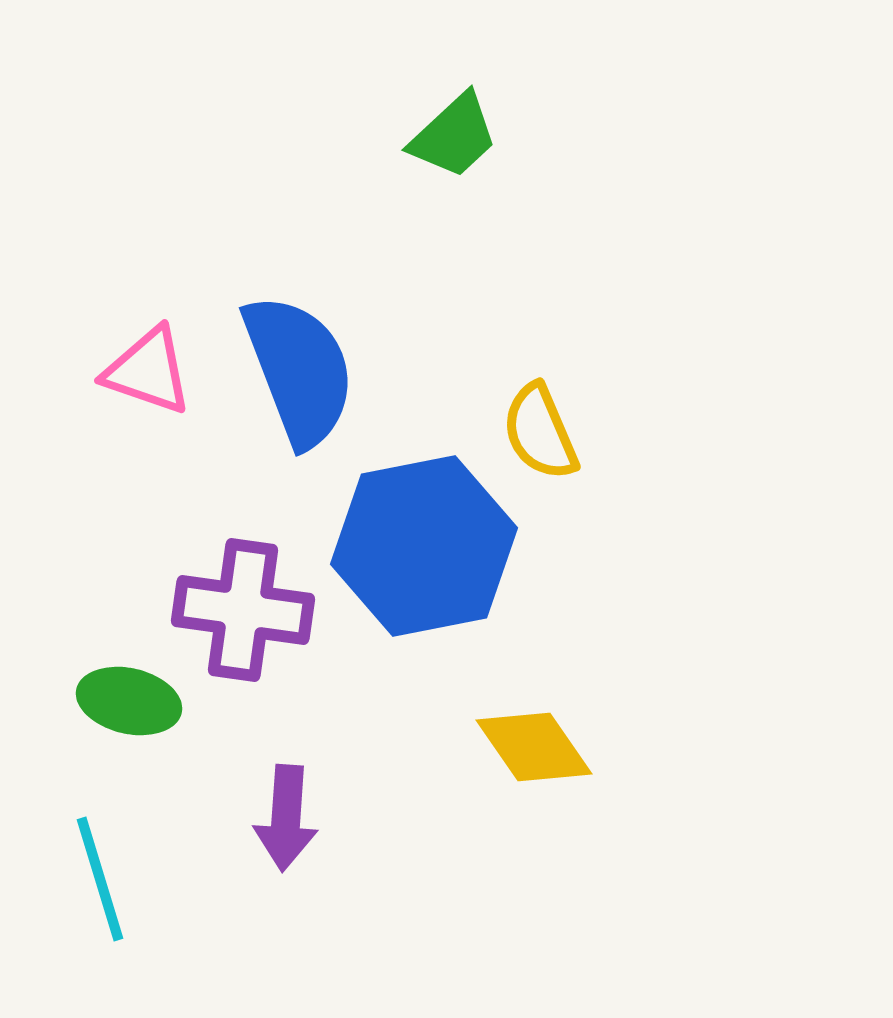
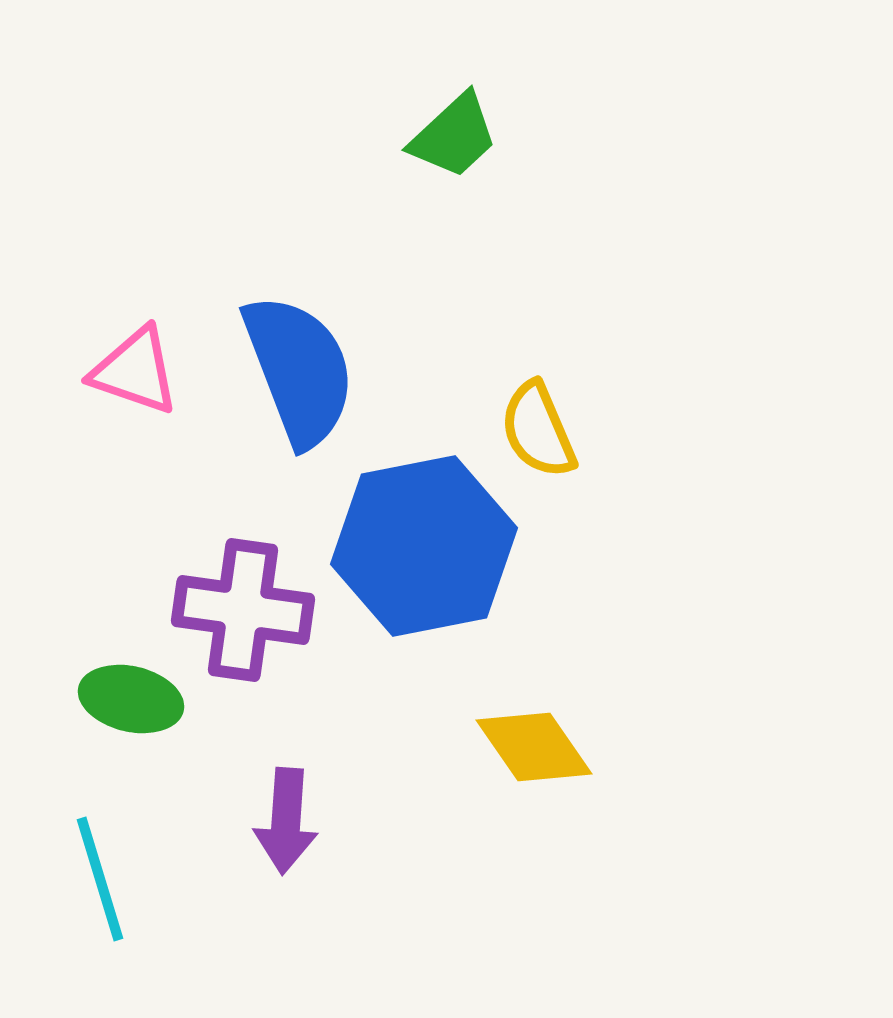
pink triangle: moved 13 px left
yellow semicircle: moved 2 px left, 2 px up
green ellipse: moved 2 px right, 2 px up
purple arrow: moved 3 px down
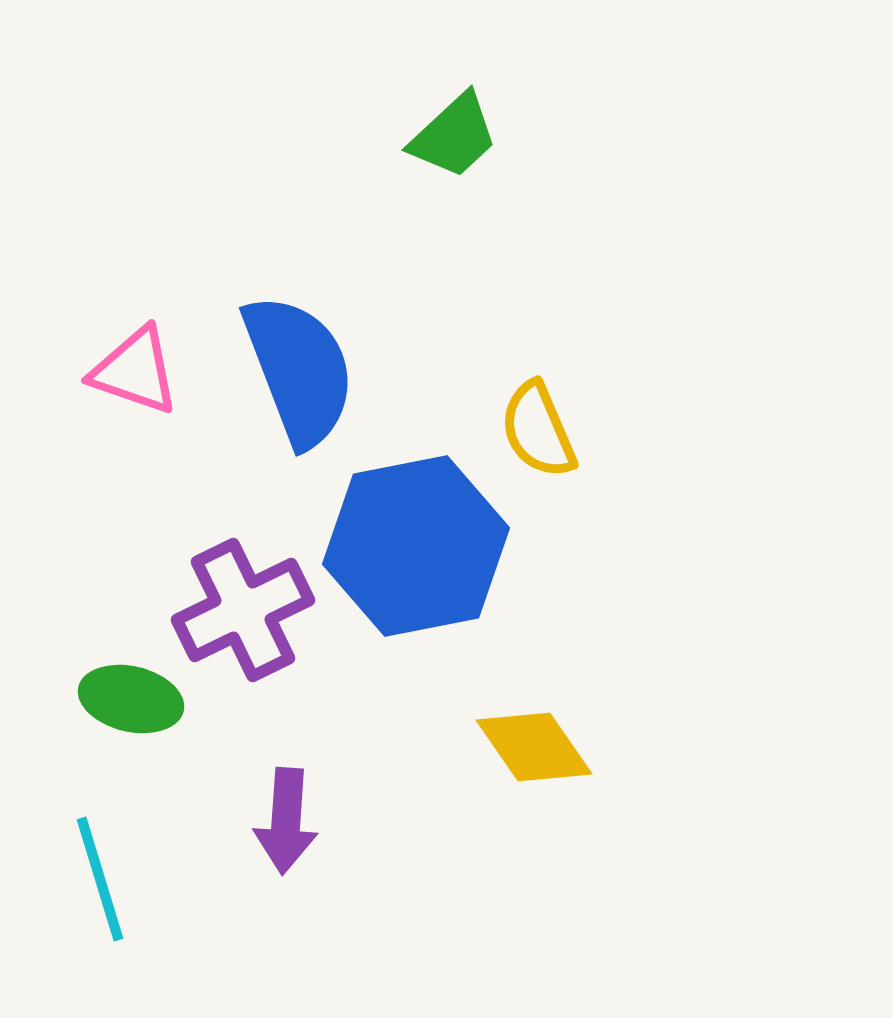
blue hexagon: moved 8 px left
purple cross: rotated 34 degrees counterclockwise
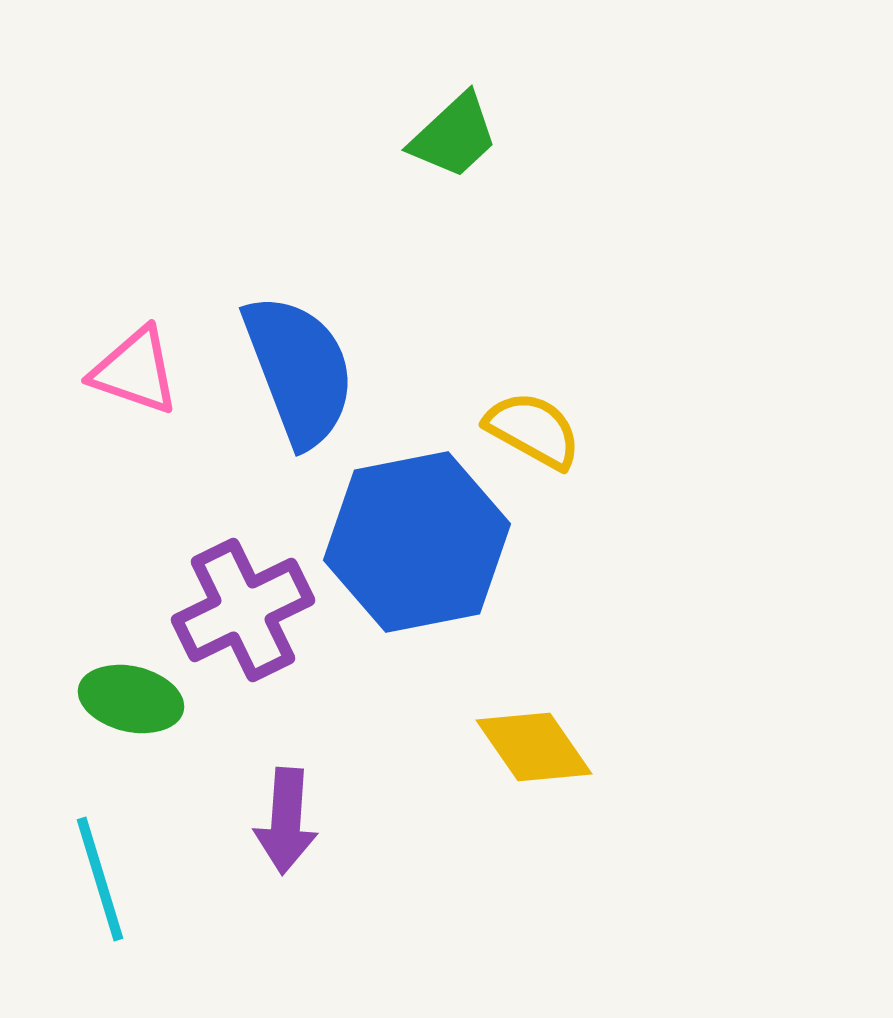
yellow semicircle: moved 5 px left; rotated 142 degrees clockwise
blue hexagon: moved 1 px right, 4 px up
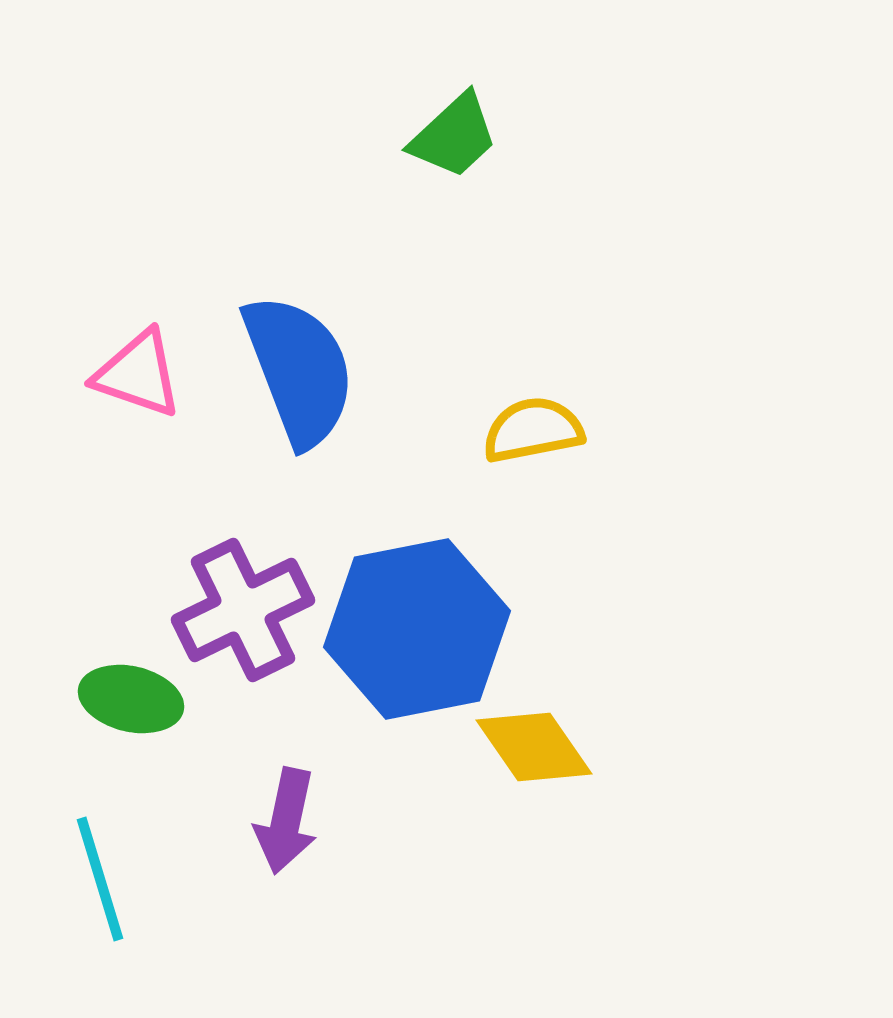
pink triangle: moved 3 px right, 3 px down
yellow semicircle: rotated 40 degrees counterclockwise
blue hexagon: moved 87 px down
purple arrow: rotated 8 degrees clockwise
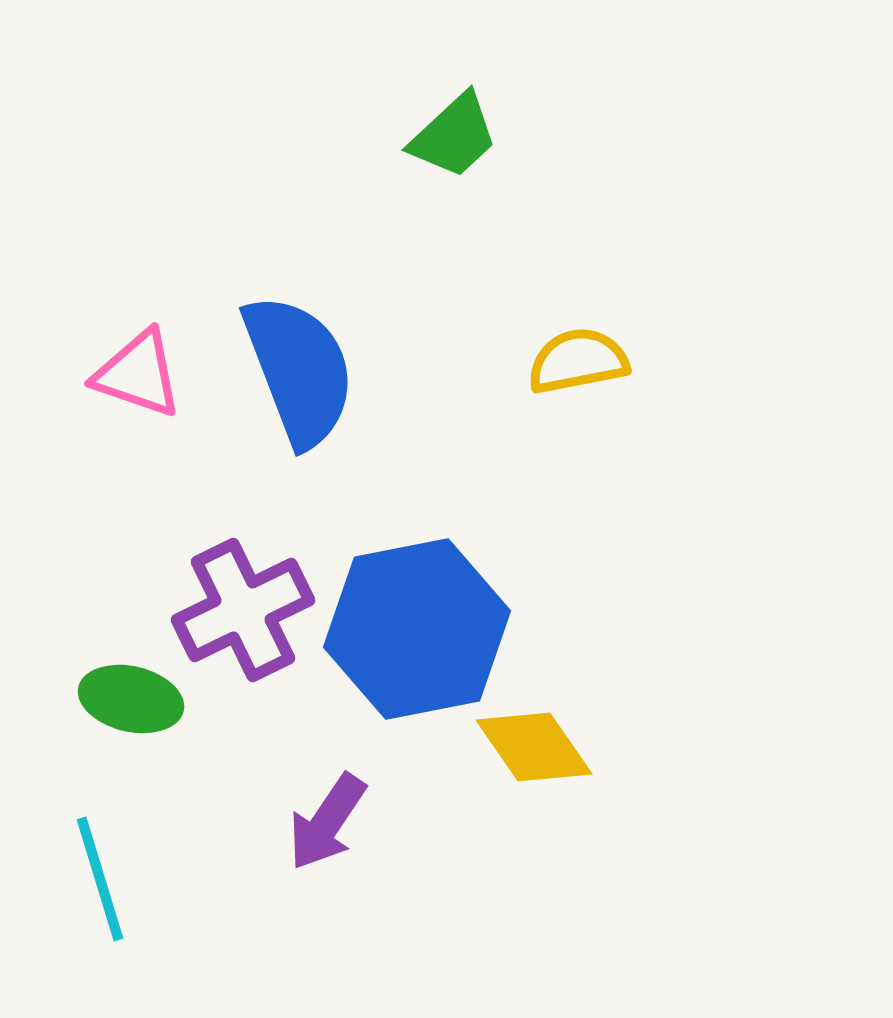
yellow semicircle: moved 45 px right, 69 px up
purple arrow: moved 41 px right, 1 px down; rotated 22 degrees clockwise
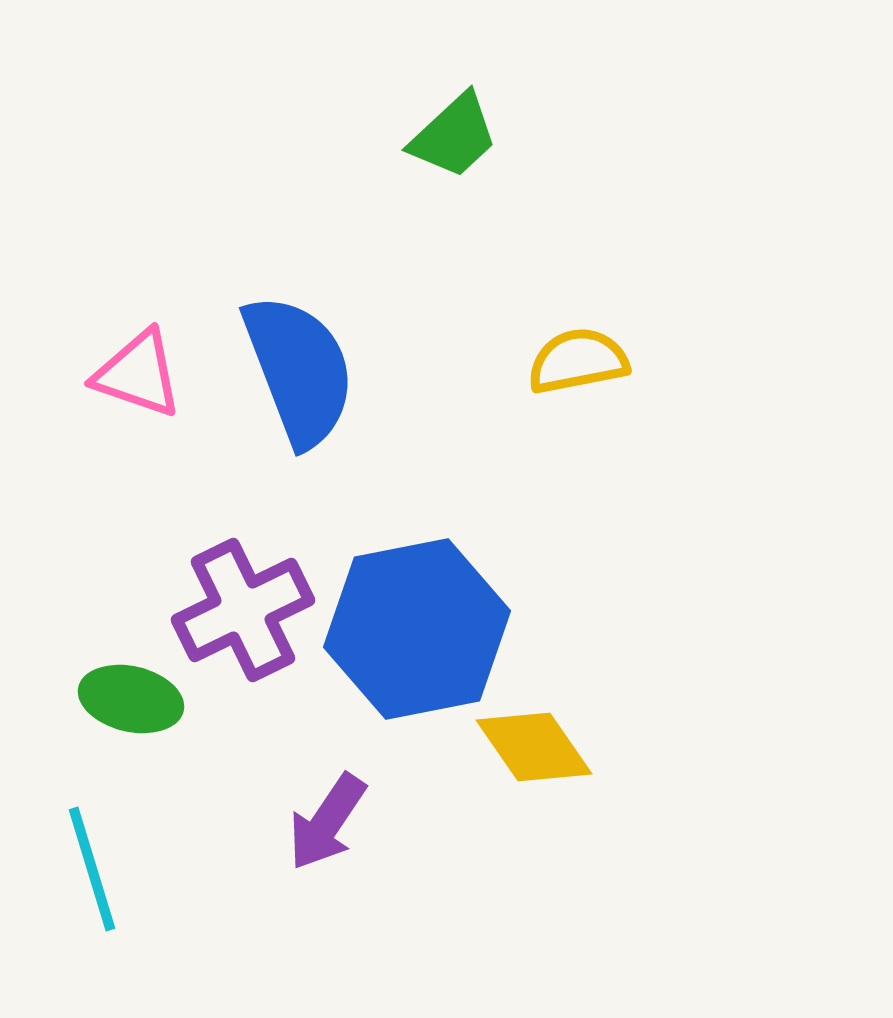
cyan line: moved 8 px left, 10 px up
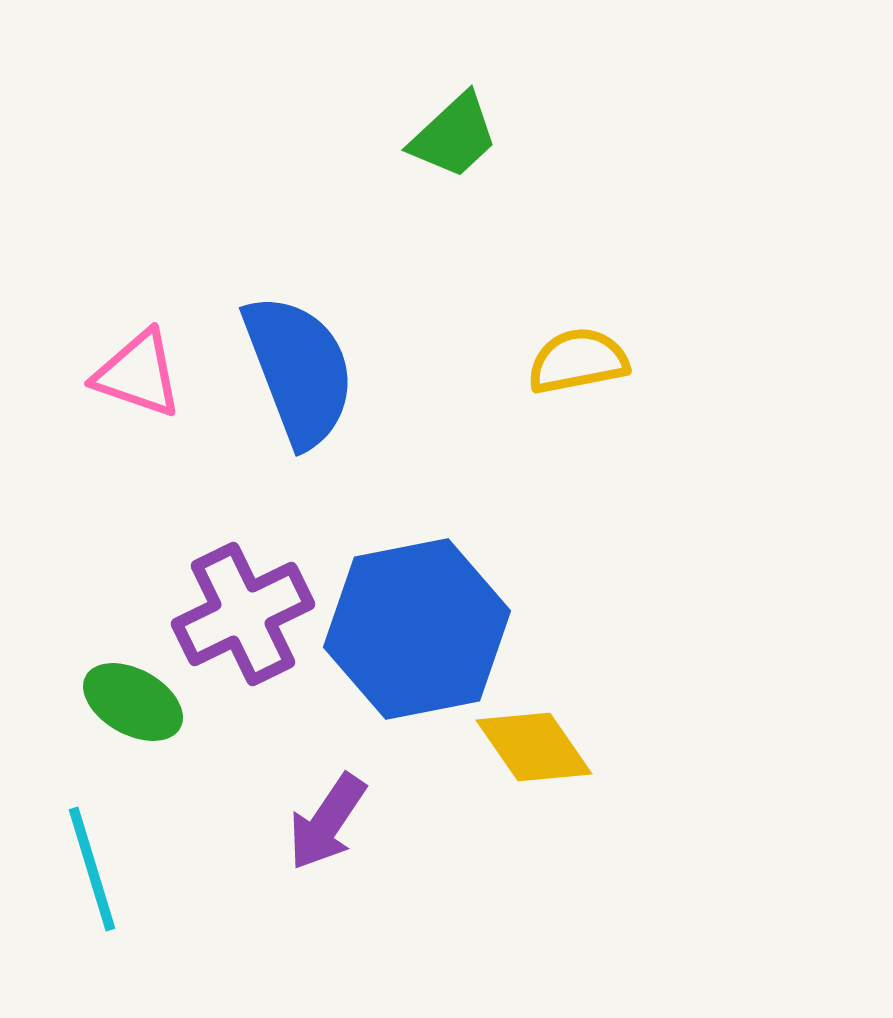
purple cross: moved 4 px down
green ellipse: moved 2 px right, 3 px down; rotated 16 degrees clockwise
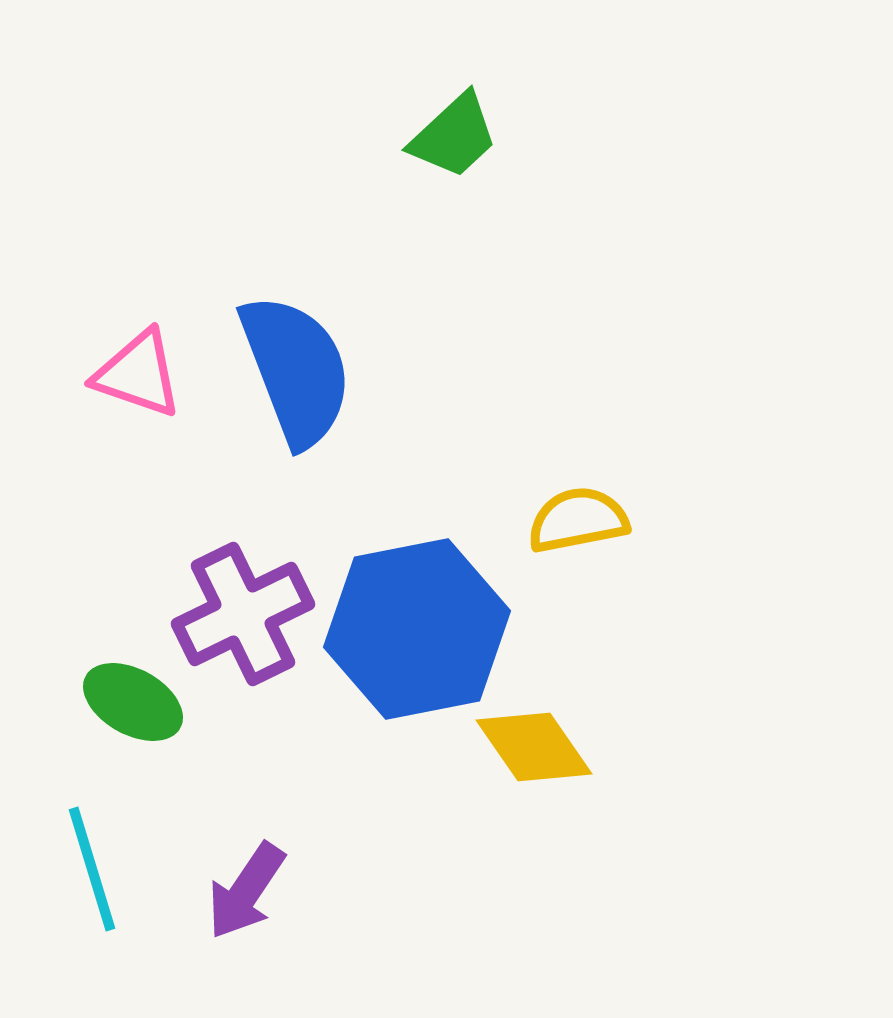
yellow semicircle: moved 159 px down
blue semicircle: moved 3 px left
purple arrow: moved 81 px left, 69 px down
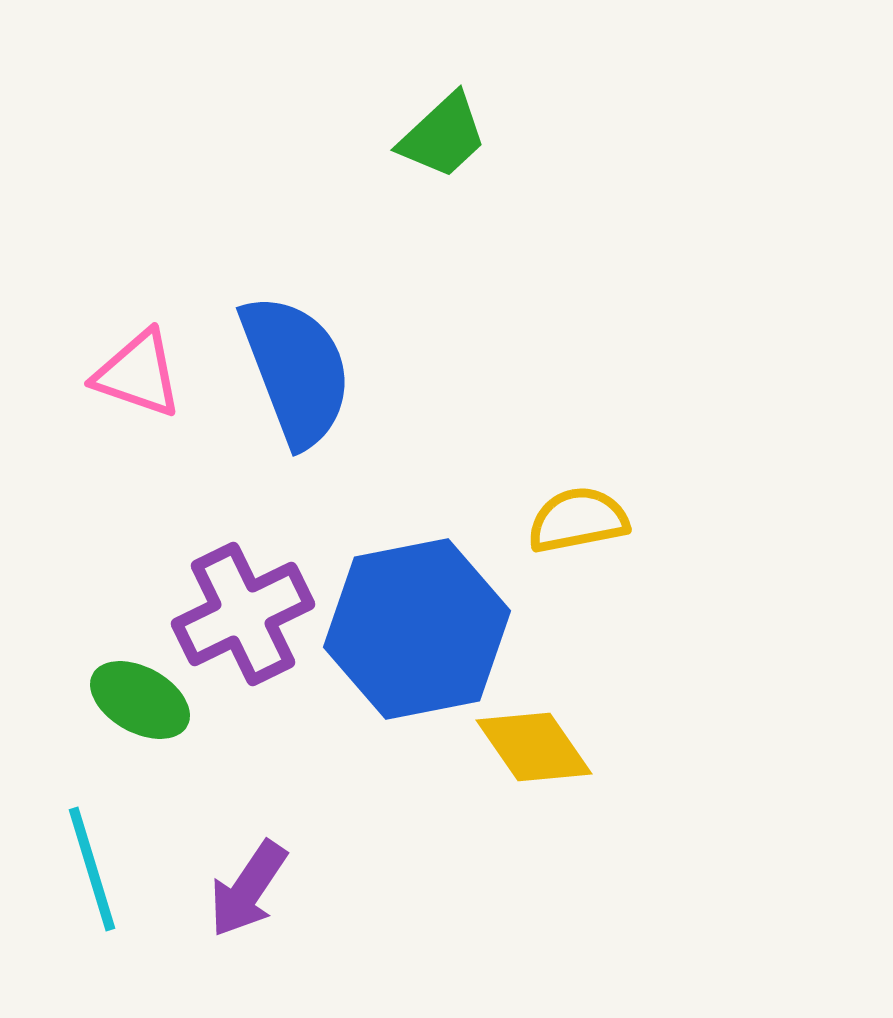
green trapezoid: moved 11 px left
green ellipse: moved 7 px right, 2 px up
purple arrow: moved 2 px right, 2 px up
